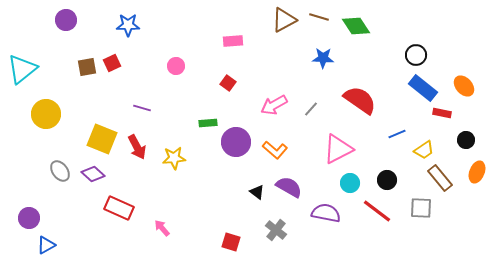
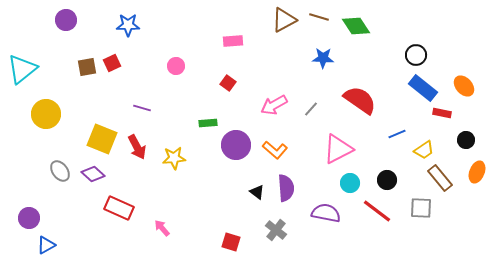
purple circle at (236, 142): moved 3 px down
purple semicircle at (289, 187): moved 3 px left, 1 px down; rotated 56 degrees clockwise
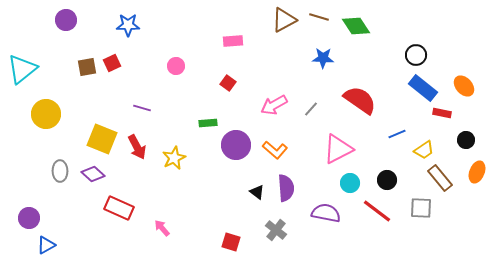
yellow star at (174, 158): rotated 20 degrees counterclockwise
gray ellipse at (60, 171): rotated 35 degrees clockwise
